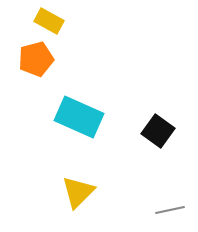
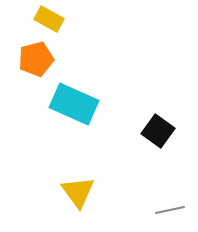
yellow rectangle: moved 2 px up
cyan rectangle: moved 5 px left, 13 px up
yellow triangle: rotated 21 degrees counterclockwise
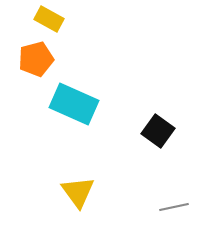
gray line: moved 4 px right, 3 px up
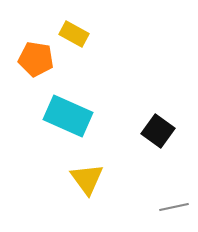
yellow rectangle: moved 25 px right, 15 px down
orange pentagon: rotated 24 degrees clockwise
cyan rectangle: moved 6 px left, 12 px down
yellow triangle: moved 9 px right, 13 px up
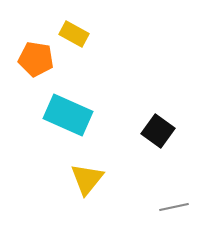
cyan rectangle: moved 1 px up
yellow triangle: rotated 15 degrees clockwise
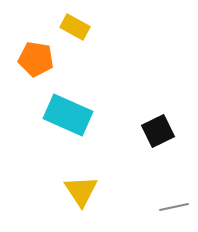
yellow rectangle: moved 1 px right, 7 px up
black square: rotated 28 degrees clockwise
yellow triangle: moved 6 px left, 12 px down; rotated 12 degrees counterclockwise
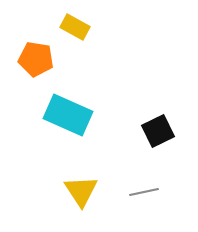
gray line: moved 30 px left, 15 px up
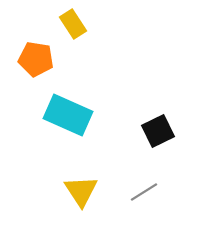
yellow rectangle: moved 2 px left, 3 px up; rotated 28 degrees clockwise
gray line: rotated 20 degrees counterclockwise
